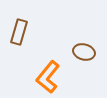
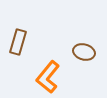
brown rectangle: moved 1 px left, 10 px down
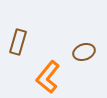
brown ellipse: rotated 35 degrees counterclockwise
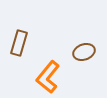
brown rectangle: moved 1 px right, 1 px down
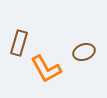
orange L-shape: moved 2 px left, 8 px up; rotated 68 degrees counterclockwise
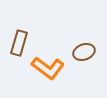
orange L-shape: moved 2 px right, 1 px up; rotated 24 degrees counterclockwise
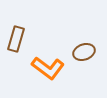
brown rectangle: moved 3 px left, 4 px up
